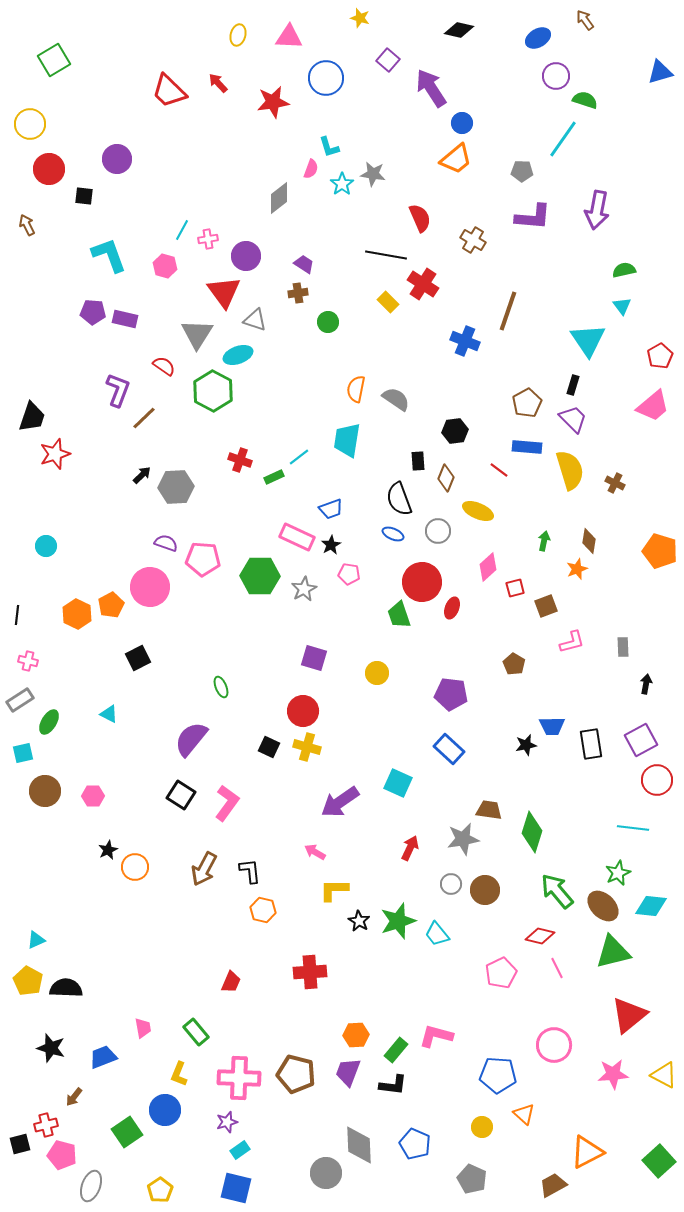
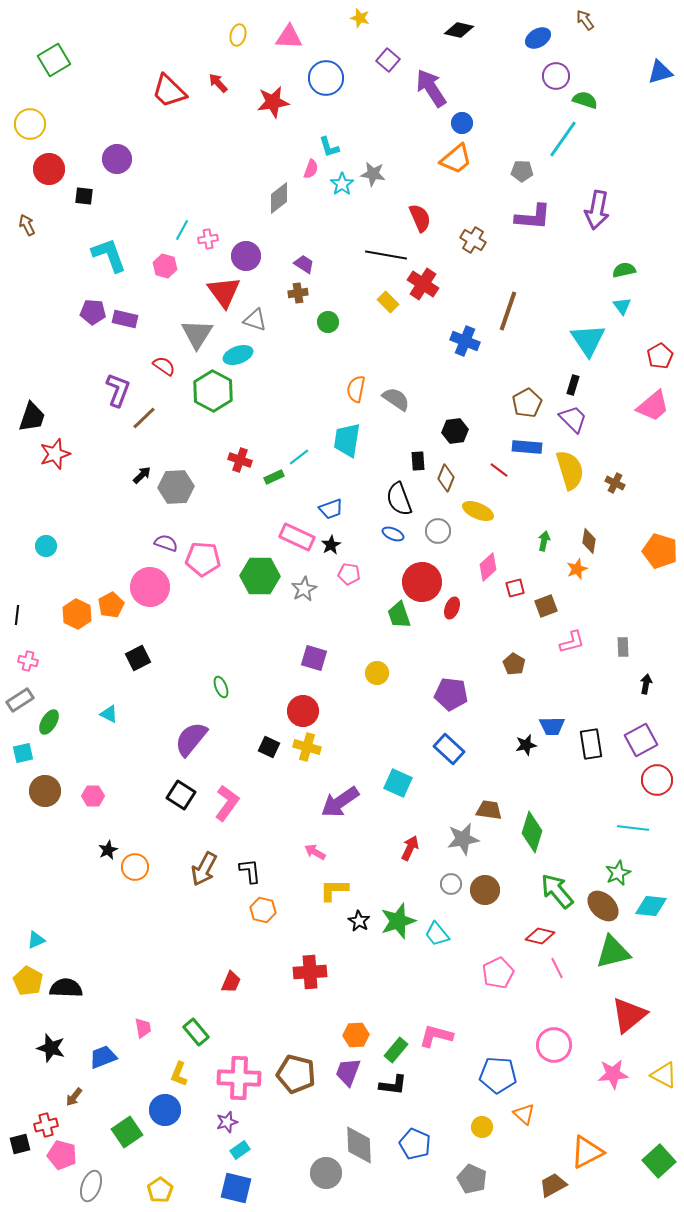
pink pentagon at (501, 973): moved 3 px left
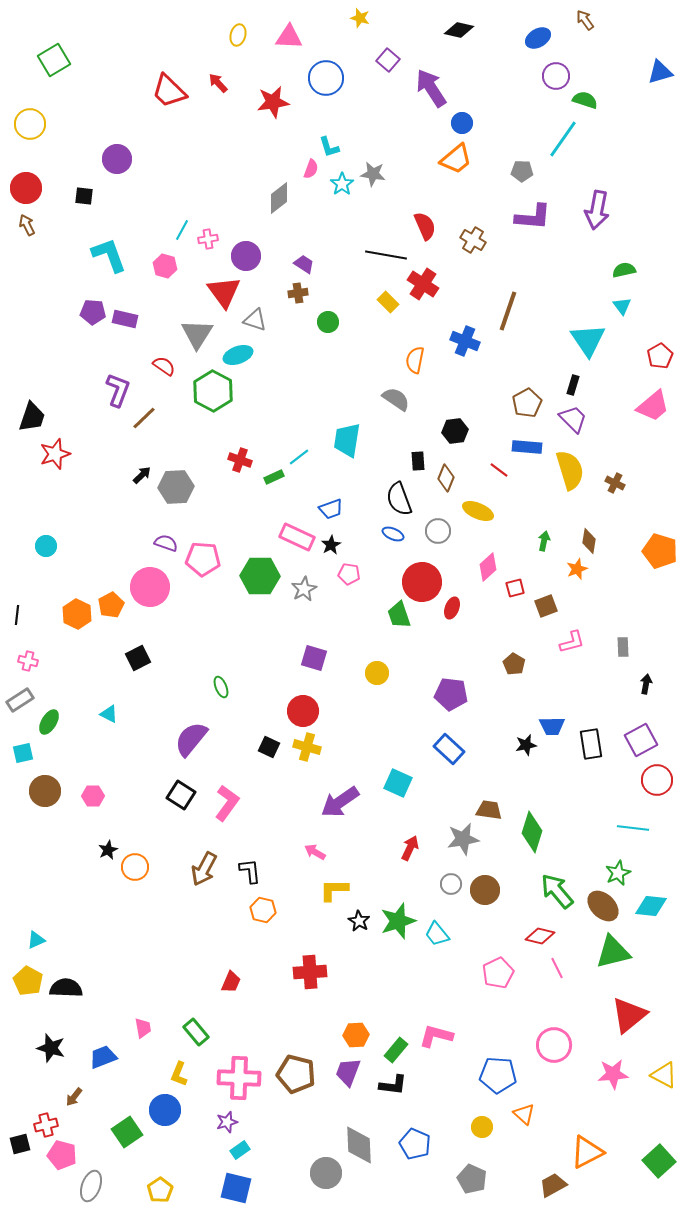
red circle at (49, 169): moved 23 px left, 19 px down
red semicircle at (420, 218): moved 5 px right, 8 px down
orange semicircle at (356, 389): moved 59 px right, 29 px up
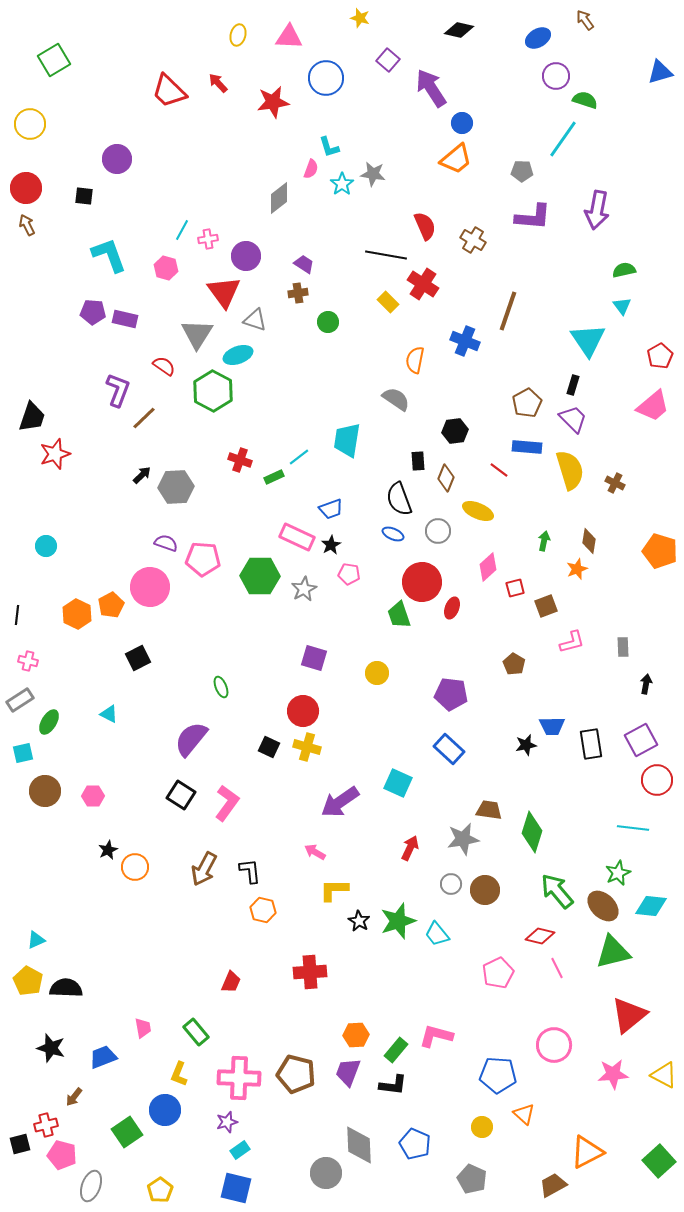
pink hexagon at (165, 266): moved 1 px right, 2 px down
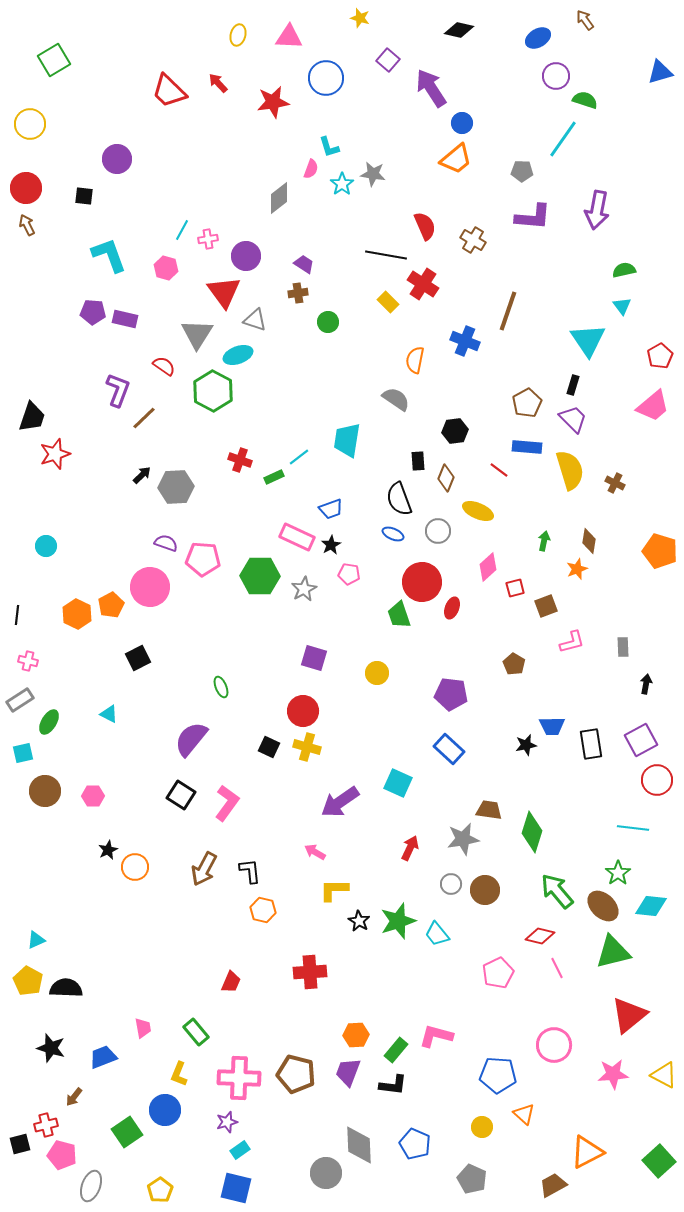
green star at (618, 873): rotated 10 degrees counterclockwise
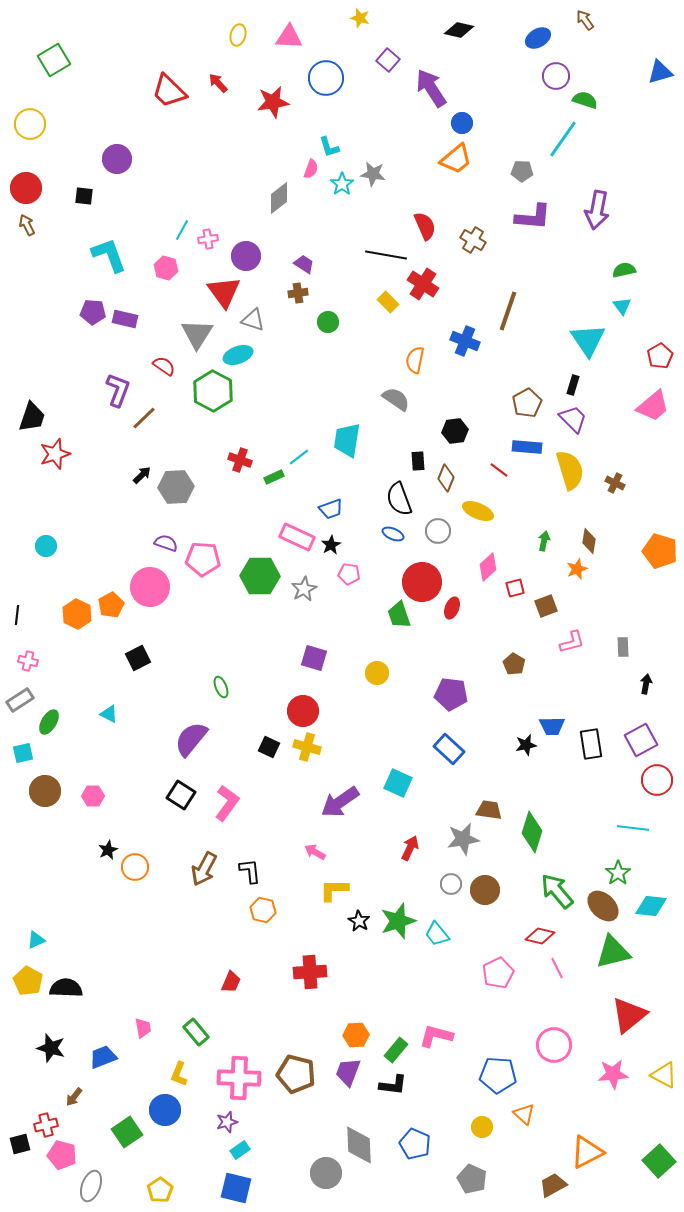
gray triangle at (255, 320): moved 2 px left
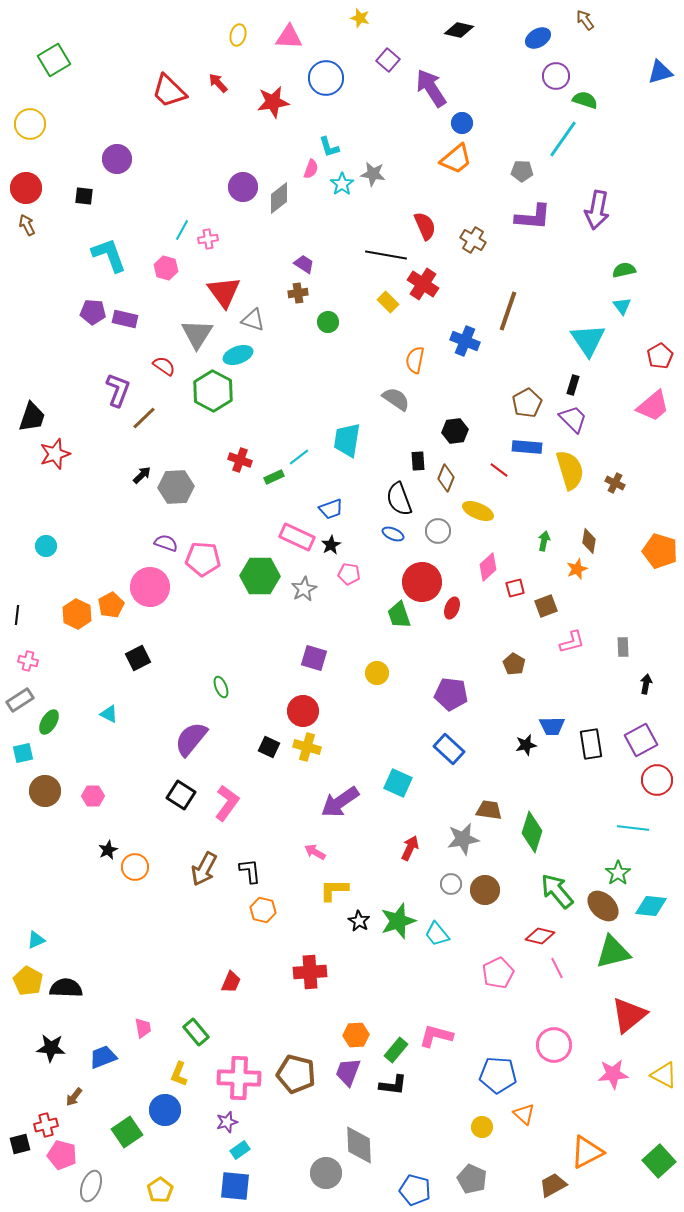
purple circle at (246, 256): moved 3 px left, 69 px up
black star at (51, 1048): rotated 12 degrees counterclockwise
blue pentagon at (415, 1144): moved 46 px down; rotated 8 degrees counterclockwise
blue square at (236, 1188): moved 1 px left, 2 px up; rotated 8 degrees counterclockwise
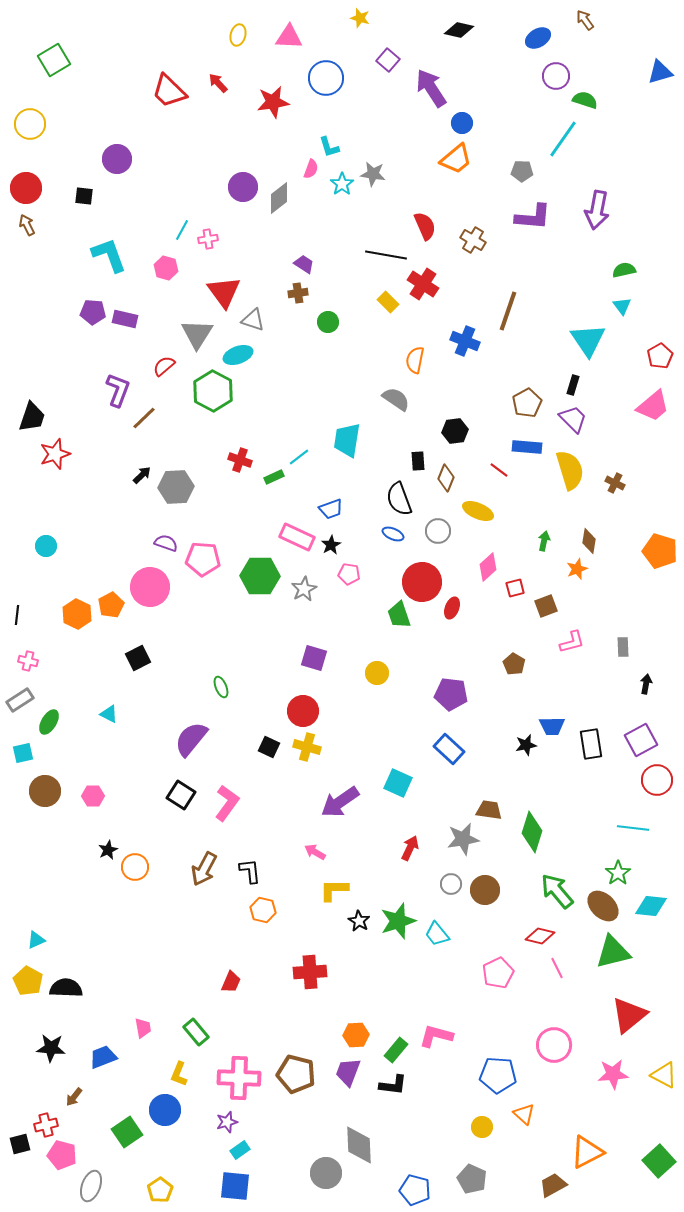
red semicircle at (164, 366): rotated 75 degrees counterclockwise
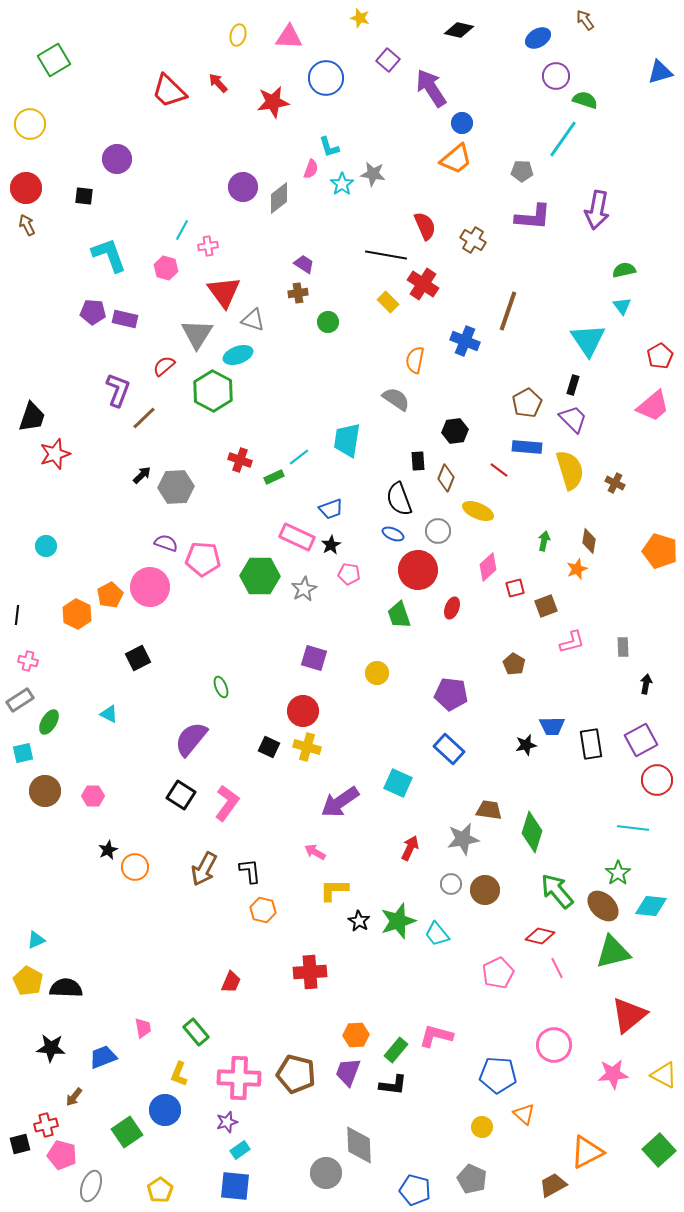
pink cross at (208, 239): moved 7 px down
red circle at (422, 582): moved 4 px left, 12 px up
orange pentagon at (111, 605): moved 1 px left, 10 px up
green square at (659, 1161): moved 11 px up
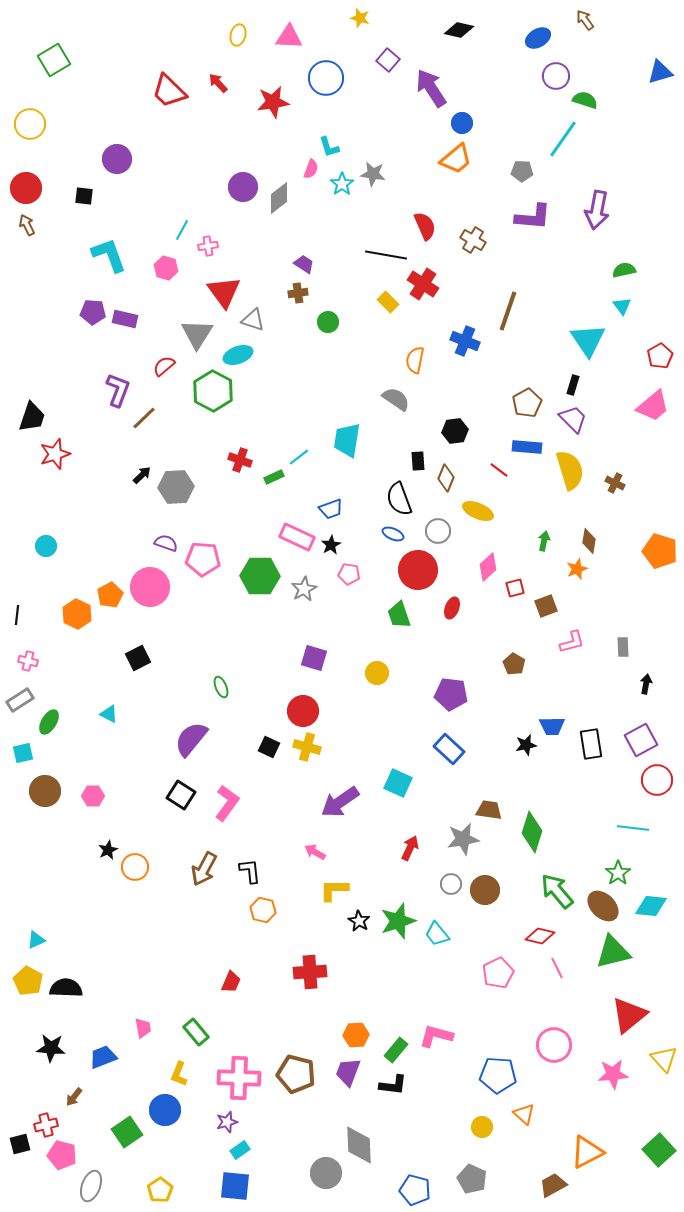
yellow triangle at (664, 1075): moved 16 px up; rotated 20 degrees clockwise
